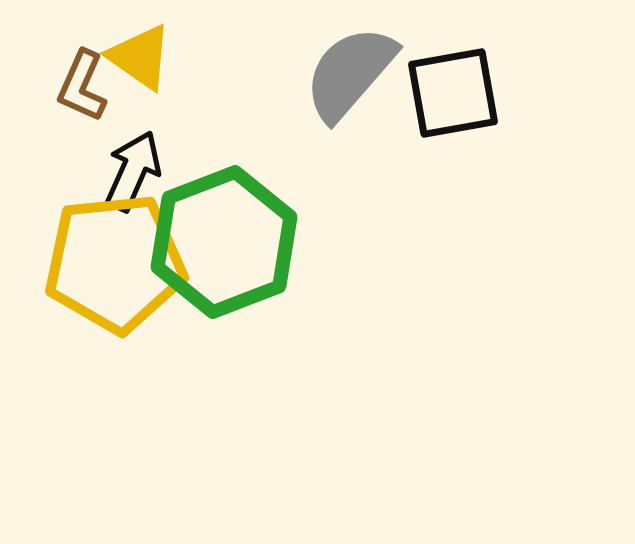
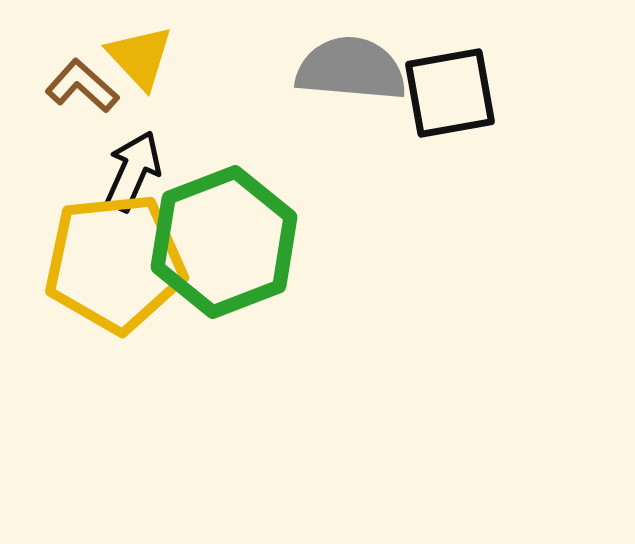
yellow triangle: rotated 12 degrees clockwise
gray semicircle: moved 1 px right, 4 px up; rotated 54 degrees clockwise
brown L-shape: rotated 108 degrees clockwise
black square: moved 3 px left
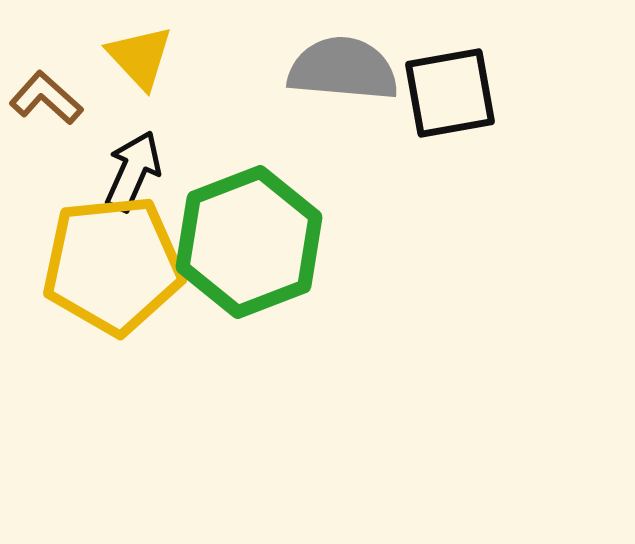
gray semicircle: moved 8 px left
brown L-shape: moved 36 px left, 12 px down
green hexagon: moved 25 px right
yellow pentagon: moved 2 px left, 2 px down
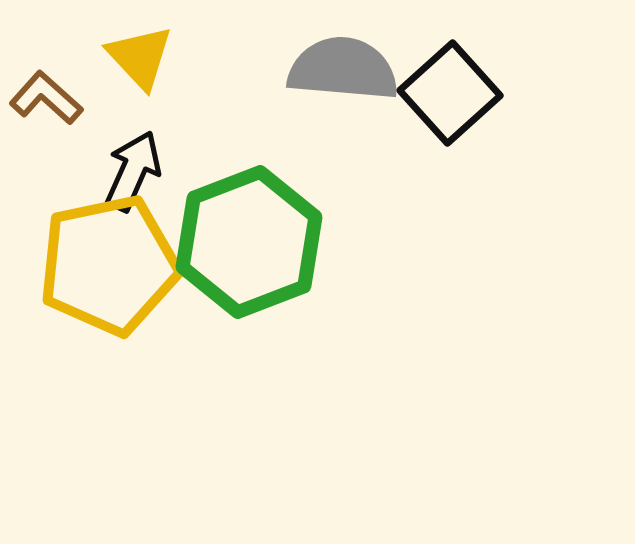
black square: rotated 32 degrees counterclockwise
yellow pentagon: moved 4 px left; rotated 6 degrees counterclockwise
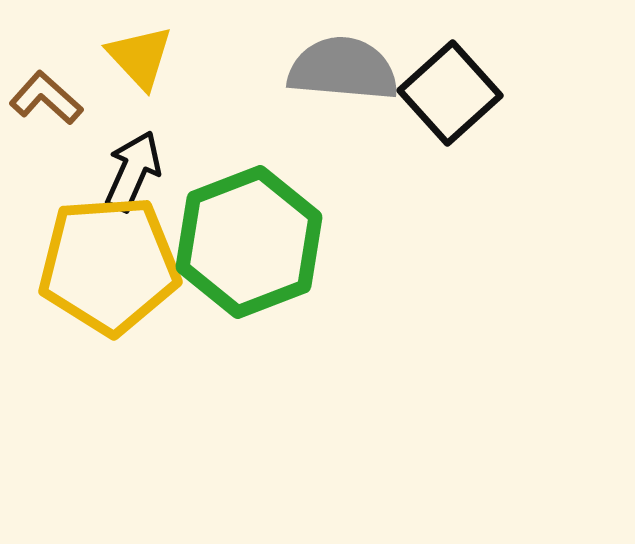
yellow pentagon: rotated 8 degrees clockwise
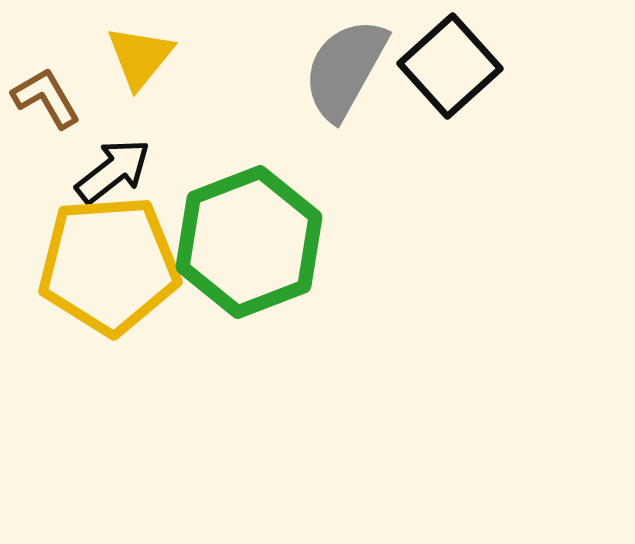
yellow triangle: rotated 22 degrees clockwise
gray semicircle: moved 2 px right; rotated 66 degrees counterclockwise
black square: moved 27 px up
brown L-shape: rotated 18 degrees clockwise
black arrow: moved 20 px left; rotated 28 degrees clockwise
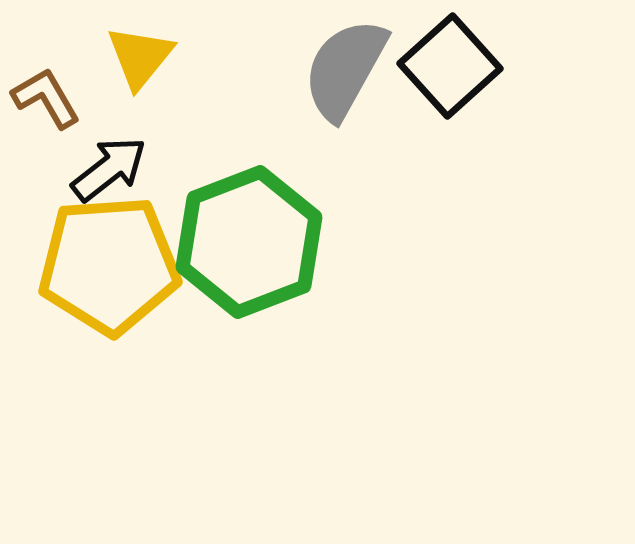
black arrow: moved 4 px left, 2 px up
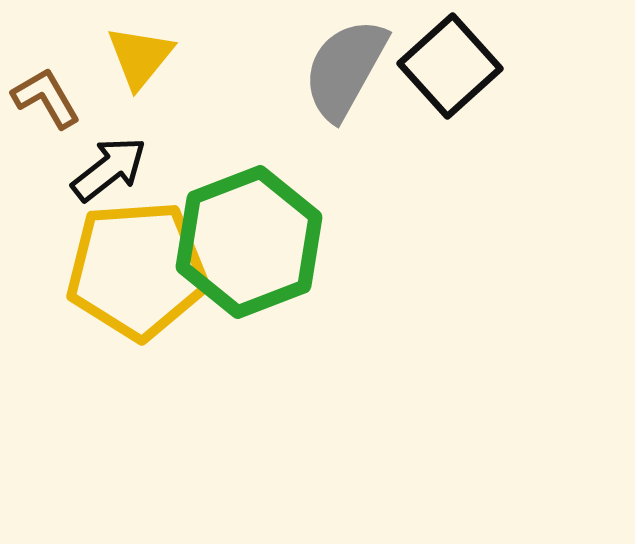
yellow pentagon: moved 28 px right, 5 px down
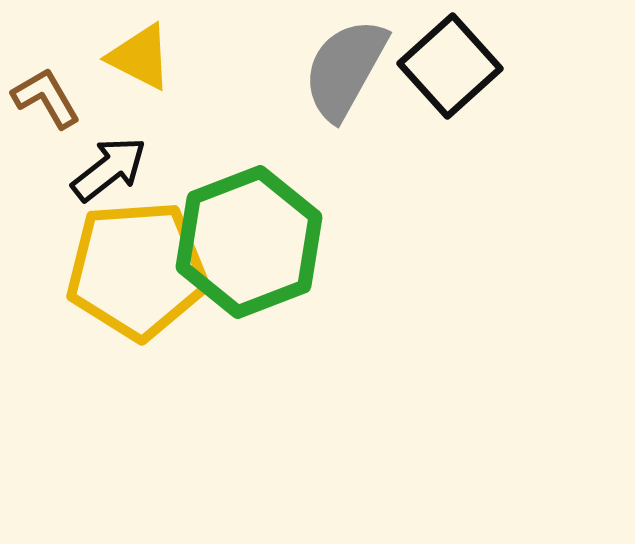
yellow triangle: rotated 42 degrees counterclockwise
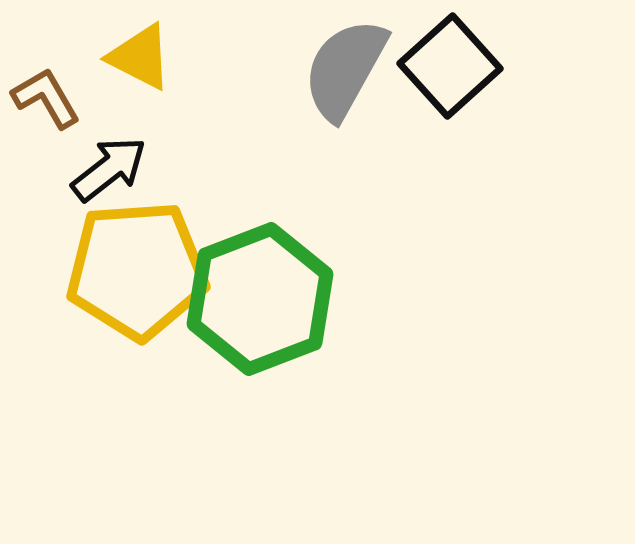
green hexagon: moved 11 px right, 57 px down
